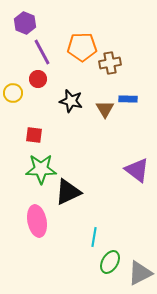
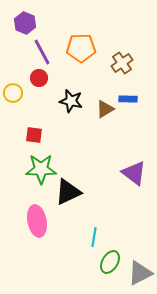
orange pentagon: moved 1 px left, 1 px down
brown cross: moved 12 px right; rotated 25 degrees counterclockwise
red circle: moved 1 px right, 1 px up
brown triangle: rotated 30 degrees clockwise
purple triangle: moved 3 px left, 3 px down
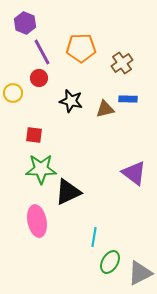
brown triangle: rotated 18 degrees clockwise
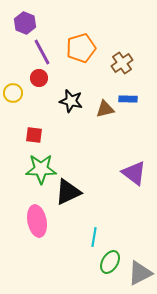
orange pentagon: rotated 16 degrees counterclockwise
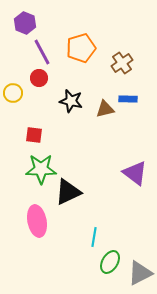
purple triangle: moved 1 px right
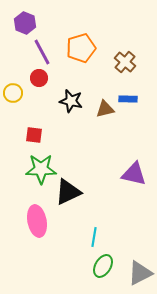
brown cross: moved 3 px right, 1 px up; rotated 15 degrees counterclockwise
purple triangle: moved 1 px left, 1 px down; rotated 24 degrees counterclockwise
green ellipse: moved 7 px left, 4 px down
